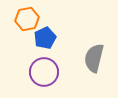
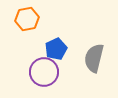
blue pentagon: moved 11 px right, 11 px down
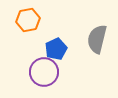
orange hexagon: moved 1 px right, 1 px down
gray semicircle: moved 3 px right, 19 px up
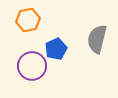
purple circle: moved 12 px left, 6 px up
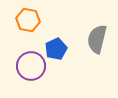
orange hexagon: rotated 20 degrees clockwise
purple circle: moved 1 px left
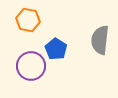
gray semicircle: moved 3 px right, 1 px down; rotated 8 degrees counterclockwise
blue pentagon: rotated 15 degrees counterclockwise
